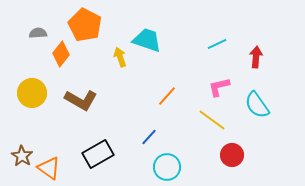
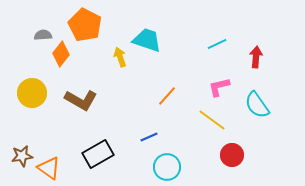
gray semicircle: moved 5 px right, 2 px down
blue line: rotated 24 degrees clockwise
brown star: rotated 30 degrees clockwise
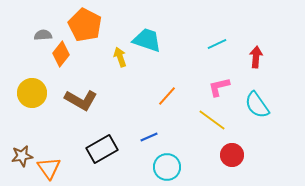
black rectangle: moved 4 px right, 5 px up
orange triangle: rotated 20 degrees clockwise
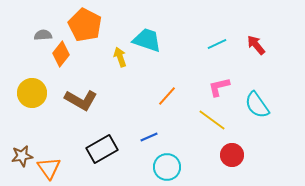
red arrow: moved 12 px up; rotated 45 degrees counterclockwise
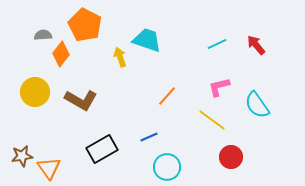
yellow circle: moved 3 px right, 1 px up
red circle: moved 1 px left, 2 px down
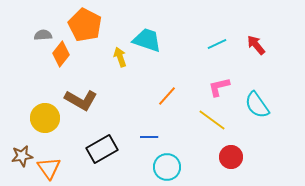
yellow circle: moved 10 px right, 26 px down
blue line: rotated 24 degrees clockwise
